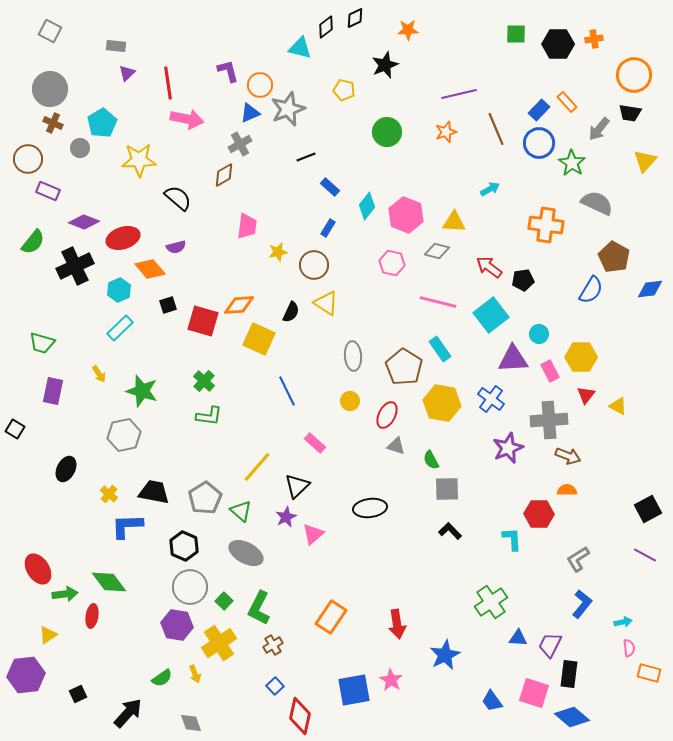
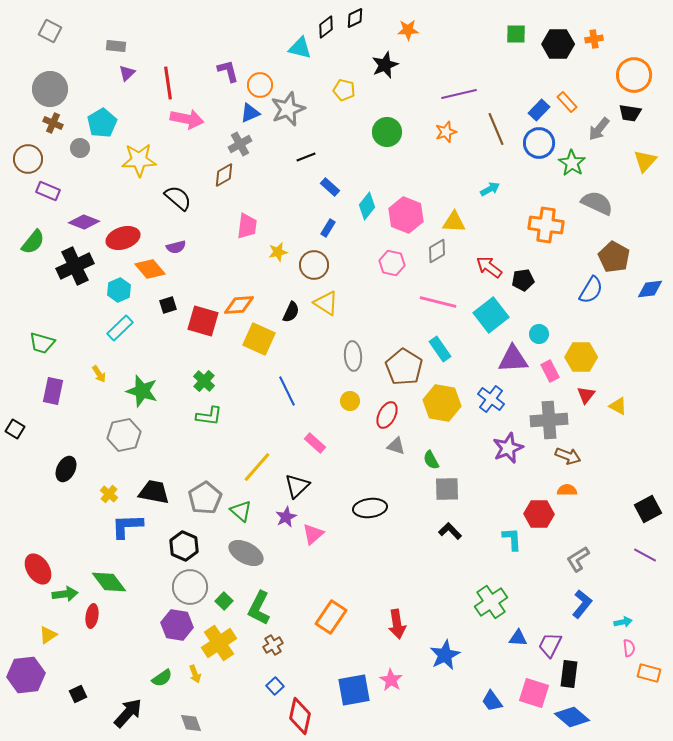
gray diamond at (437, 251): rotated 45 degrees counterclockwise
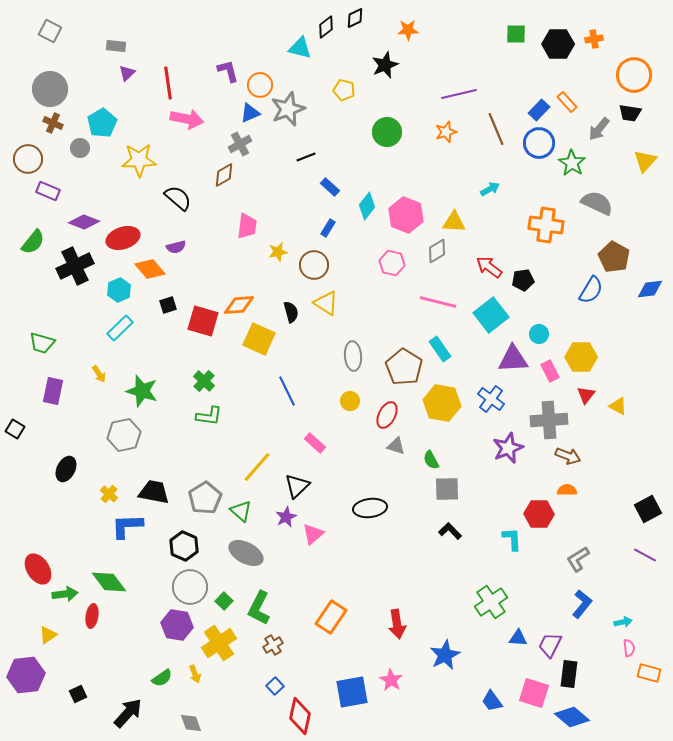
black semicircle at (291, 312): rotated 40 degrees counterclockwise
blue square at (354, 690): moved 2 px left, 2 px down
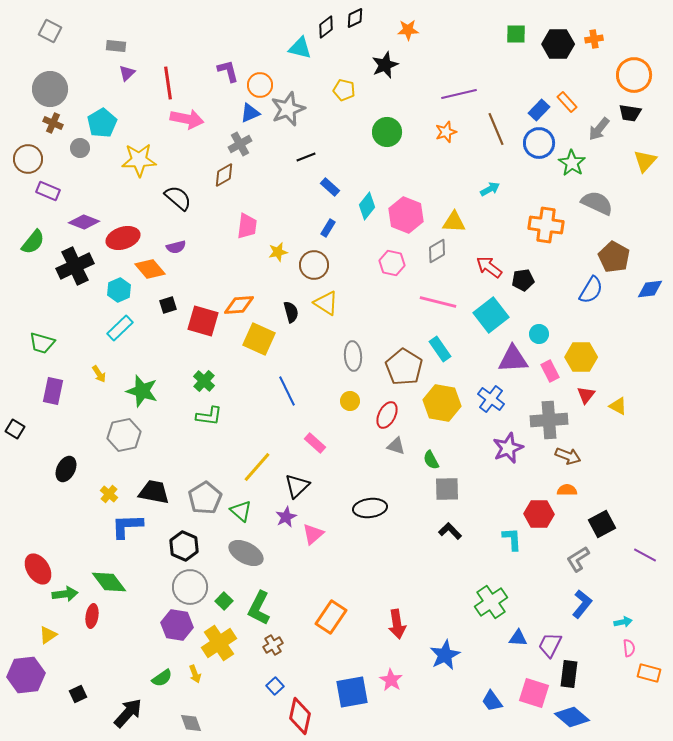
black square at (648, 509): moved 46 px left, 15 px down
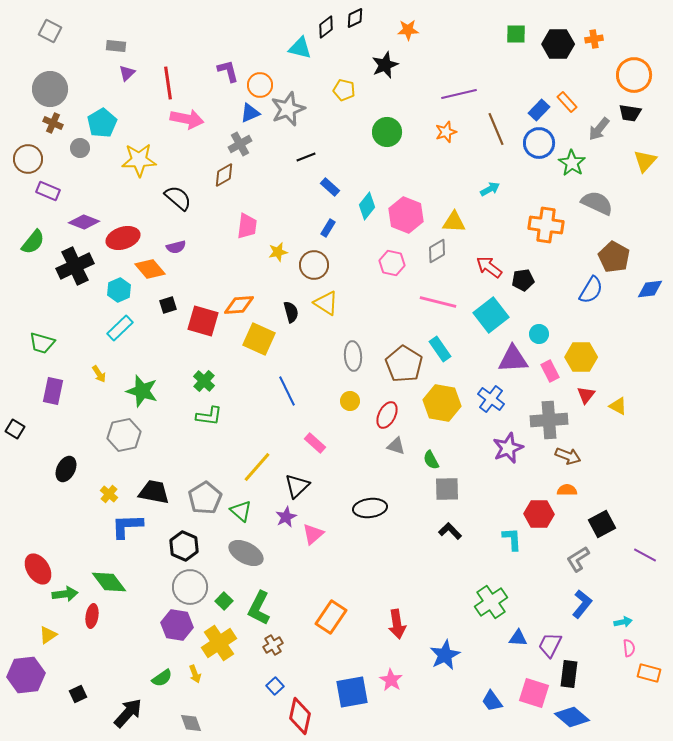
brown pentagon at (404, 367): moved 3 px up
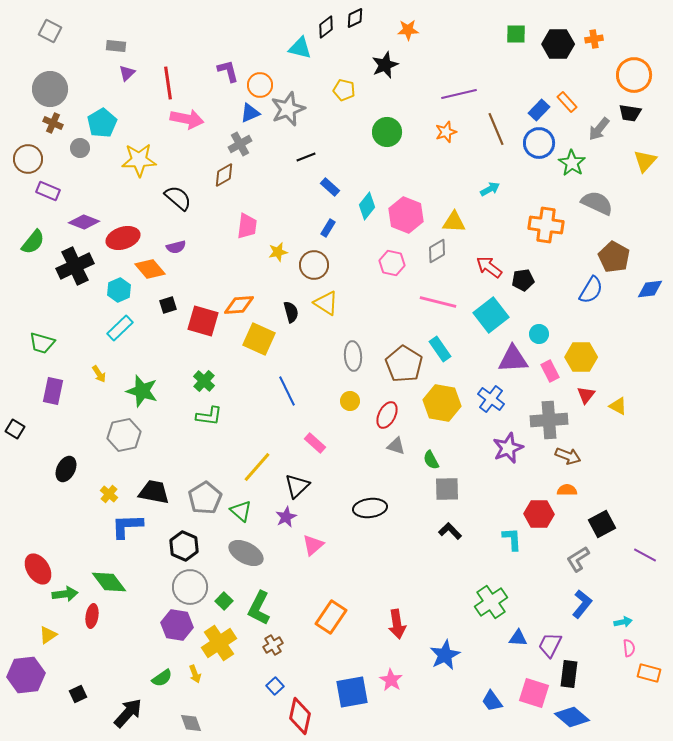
pink triangle at (313, 534): moved 11 px down
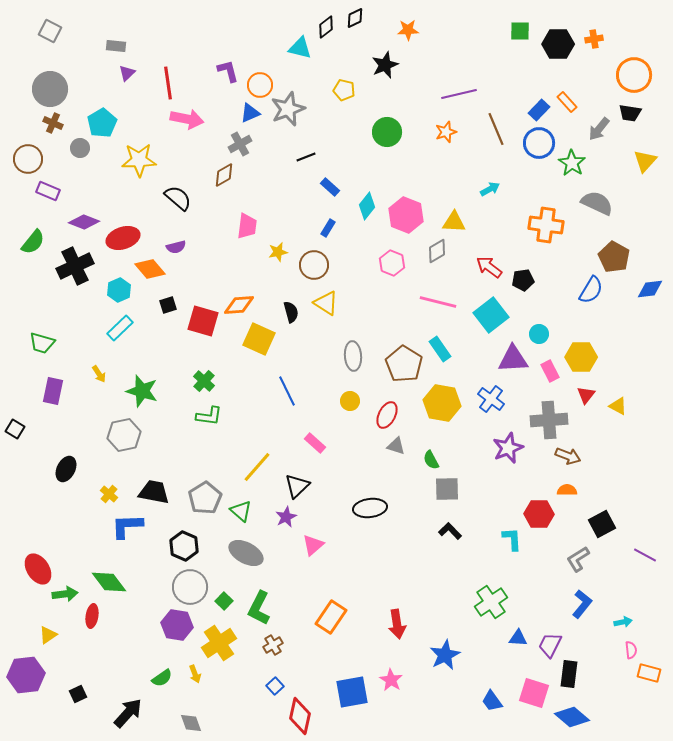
green square at (516, 34): moved 4 px right, 3 px up
pink hexagon at (392, 263): rotated 10 degrees clockwise
pink semicircle at (629, 648): moved 2 px right, 2 px down
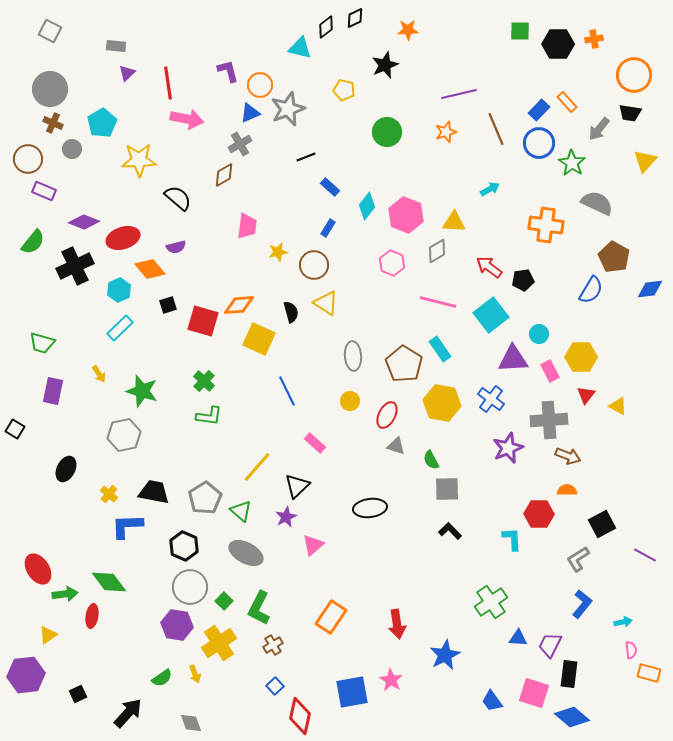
gray circle at (80, 148): moved 8 px left, 1 px down
purple rectangle at (48, 191): moved 4 px left
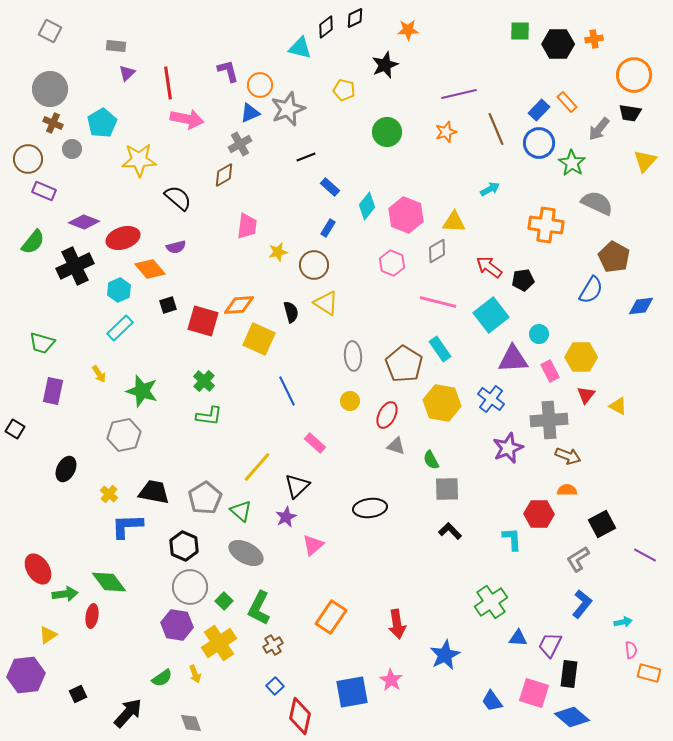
blue diamond at (650, 289): moved 9 px left, 17 px down
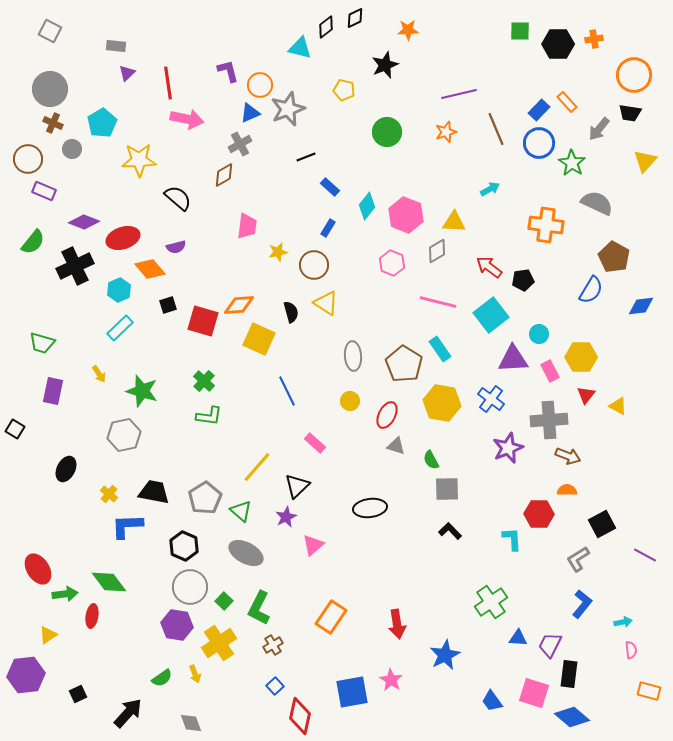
orange rectangle at (649, 673): moved 18 px down
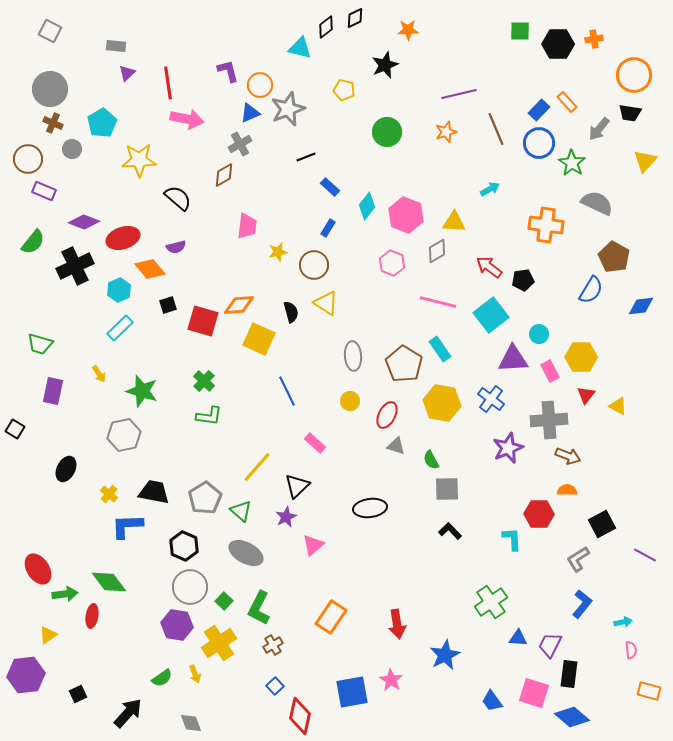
green trapezoid at (42, 343): moved 2 px left, 1 px down
